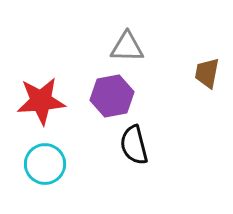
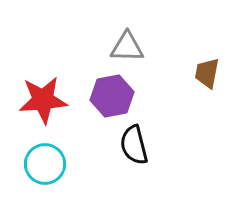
red star: moved 2 px right, 1 px up
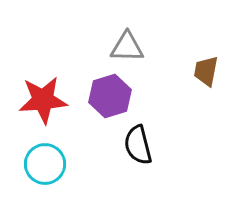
brown trapezoid: moved 1 px left, 2 px up
purple hexagon: moved 2 px left; rotated 6 degrees counterclockwise
black semicircle: moved 4 px right
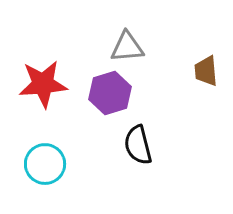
gray triangle: rotated 6 degrees counterclockwise
brown trapezoid: rotated 16 degrees counterclockwise
purple hexagon: moved 3 px up
red star: moved 16 px up
